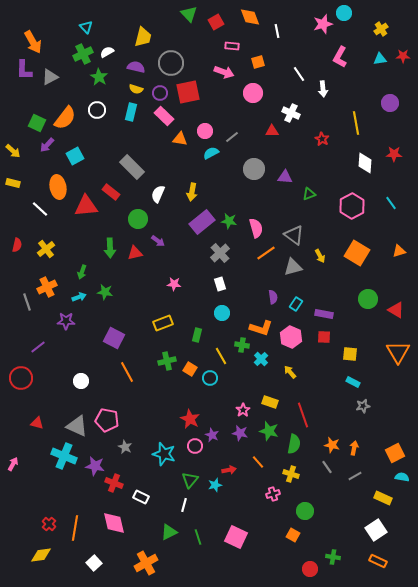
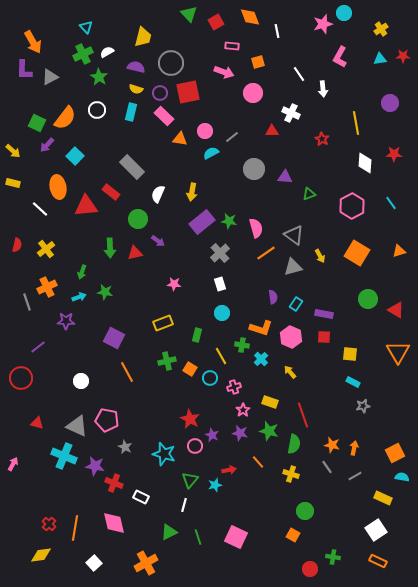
cyan square at (75, 156): rotated 18 degrees counterclockwise
pink cross at (273, 494): moved 39 px left, 107 px up
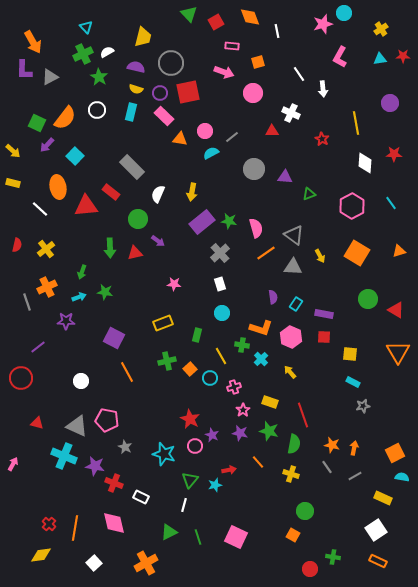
gray triangle at (293, 267): rotated 18 degrees clockwise
orange square at (190, 369): rotated 16 degrees clockwise
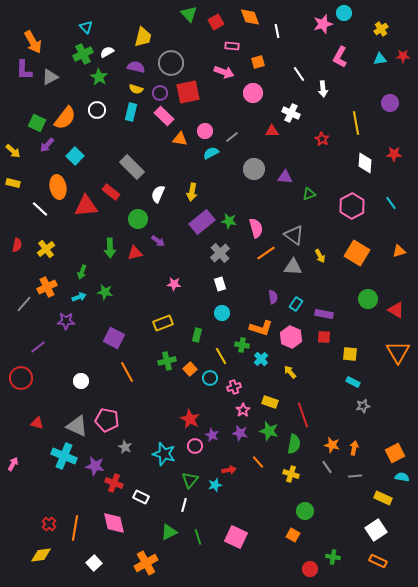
gray line at (27, 302): moved 3 px left, 2 px down; rotated 60 degrees clockwise
gray line at (355, 476): rotated 24 degrees clockwise
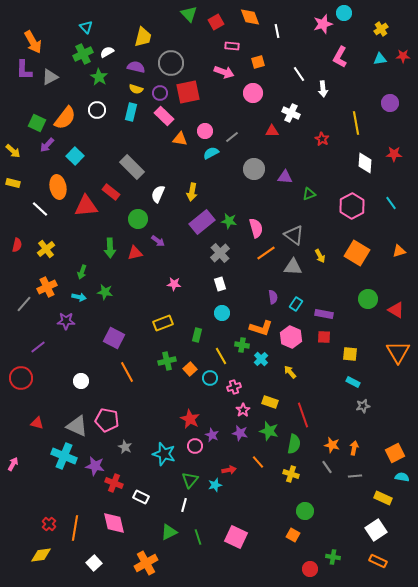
cyan arrow at (79, 297): rotated 32 degrees clockwise
